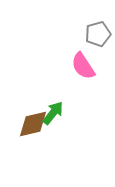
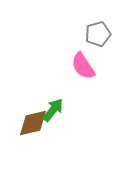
green arrow: moved 3 px up
brown diamond: moved 1 px up
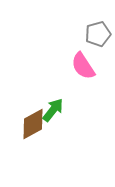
brown diamond: moved 1 px down; rotated 16 degrees counterclockwise
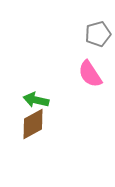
pink semicircle: moved 7 px right, 8 px down
green arrow: moved 17 px left, 10 px up; rotated 115 degrees counterclockwise
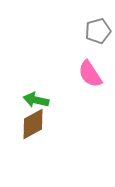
gray pentagon: moved 3 px up
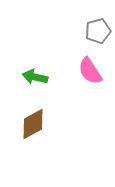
pink semicircle: moved 3 px up
green arrow: moved 1 px left, 23 px up
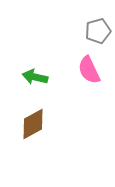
pink semicircle: moved 1 px left, 1 px up; rotated 8 degrees clockwise
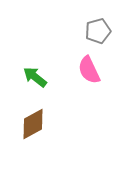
green arrow: rotated 25 degrees clockwise
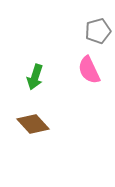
green arrow: rotated 110 degrees counterclockwise
brown diamond: rotated 76 degrees clockwise
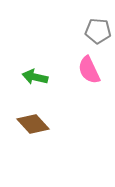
gray pentagon: rotated 20 degrees clockwise
green arrow: rotated 85 degrees clockwise
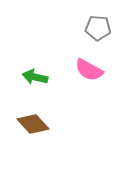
gray pentagon: moved 3 px up
pink semicircle: rotated 36 degrees counterclockwise
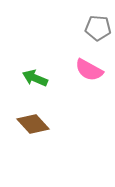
green arrow: moved 1 px down; rotated 10 degrees clockwise
